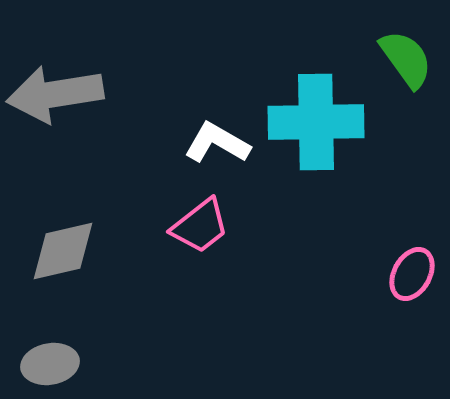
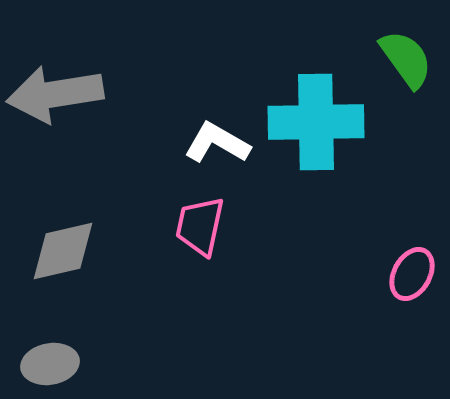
pink trapezoid: rotated 140 degrees clockwise
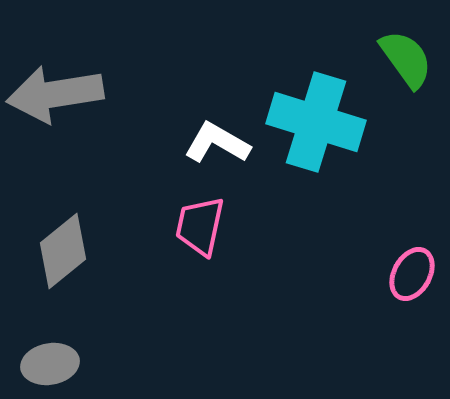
cyan cross: rotated 18 degrees clockwise
gray diamond: rotated 26 degrees counterclockwise
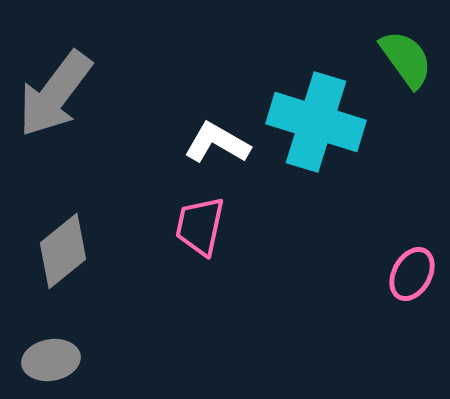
gray arrow: rotated 44 degrees counterclockwise
gray ellipse: moved 1 px right, 4 px up
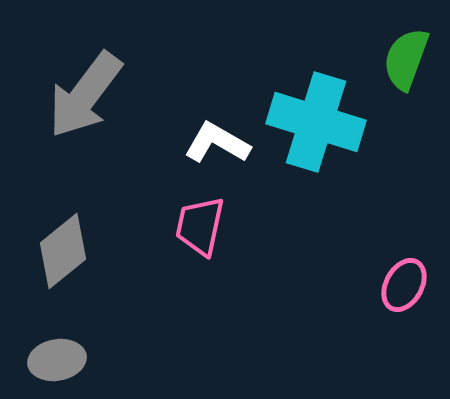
green semicircle: rotated 124 degrees counterclockwise
gray arrow: moved 30 px right, 1 px down
pink ellipse: moved 8 px left, 11 px down
gray ellipse: moved 6 px right
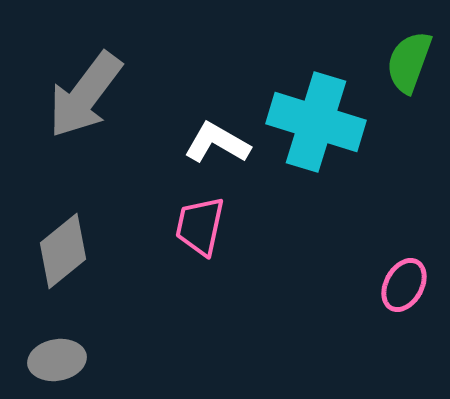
green semicircle: moved 3 px right, 3 px down
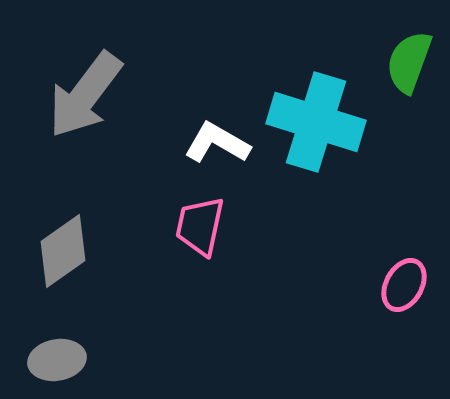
gray diamond: rotated 4 degrees clockwise
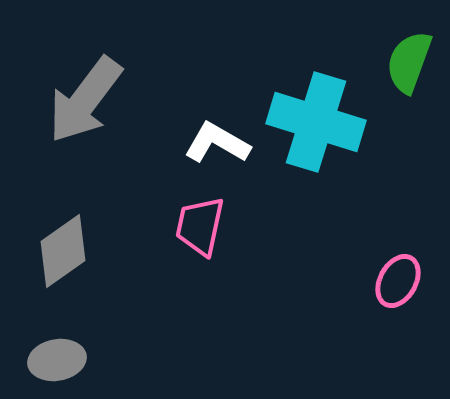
gray arrow: moved 5 px down
pink ellipse: moved 6 px left, 4 px up
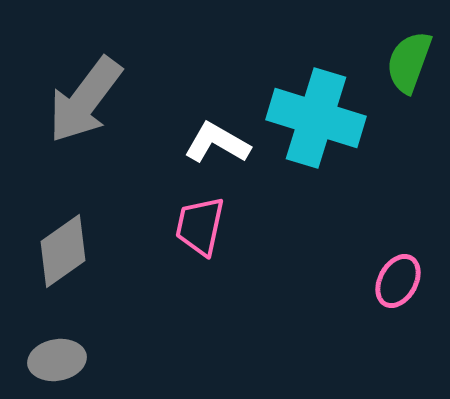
cyan cross: moved 4 px up
